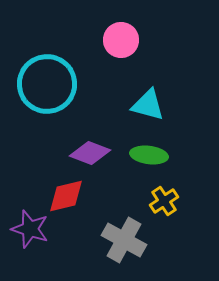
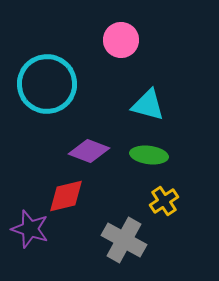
purple diamond: moved 1 px left, 2 px up
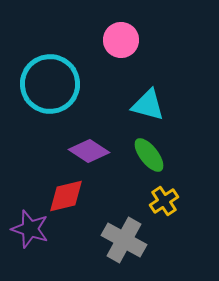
cyan circle: moved 3 px right
purple diamond: rotated 12 degrees clockwise
green ellipse: rotated 45 degrees clockwise
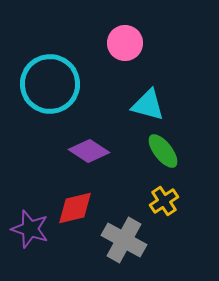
pink circle: moved 4 px right, 3 px down
green ellipse: moved 14 px right, 4 px up
red diamond: moved 9 px right, 12 px down
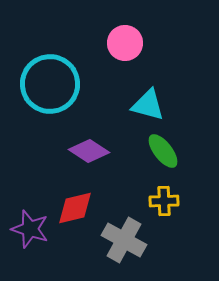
yellow cross: rotated 32 degrees clockwise
